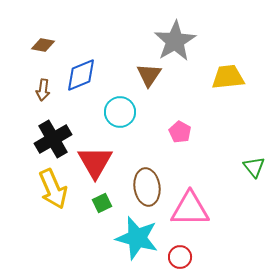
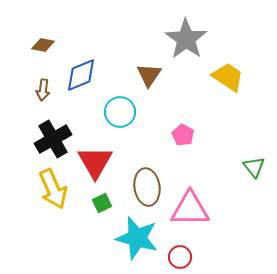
gray star: moved 11 px right, 2 px up; rotated 6 degrees counterclockwise
yellow trapezoid: rotated 40 degrees clockwise
pink pentagon: moved 3 px right, 3 px down
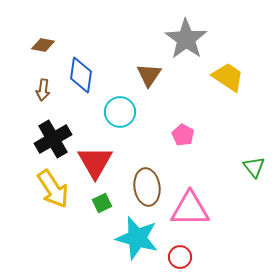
blue diamond: rotated 60 degrees counterclockwise
yellow arrow: rotated 9 degrees counterclockwise
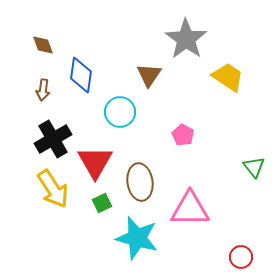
brown diamond: rotated 60 degrees clockwise
brown ellipse: moved 7 px left, 5 px up
red circle: moved 61 px right
